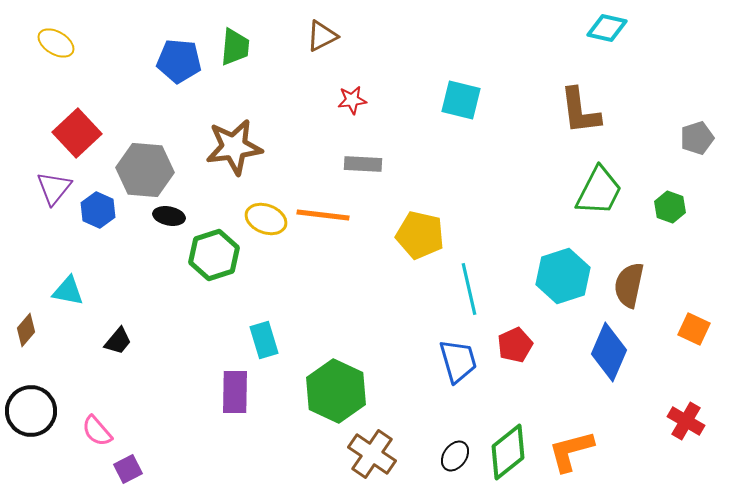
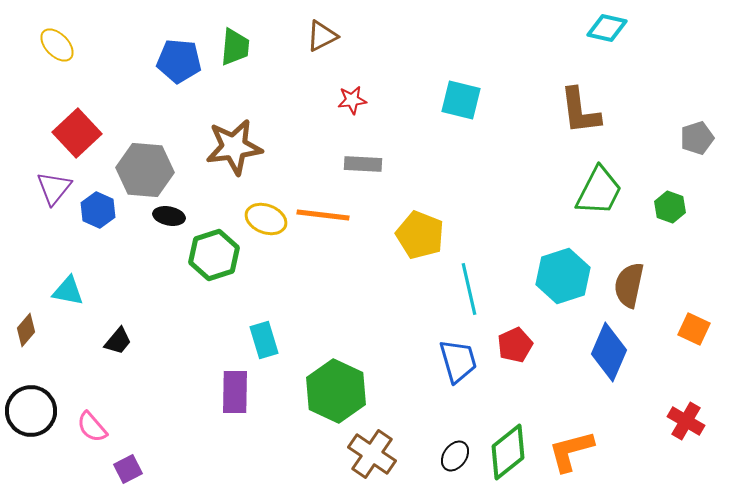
yellow ellipse at (56, 43): moved 1 px right, 2 px down; rotated 15 degrees clockwise
yellow pentagon at (420, 235): rotated 9 degrees clockwise
pink semicircle at (97, 431): moved 5 px left, 4 px up
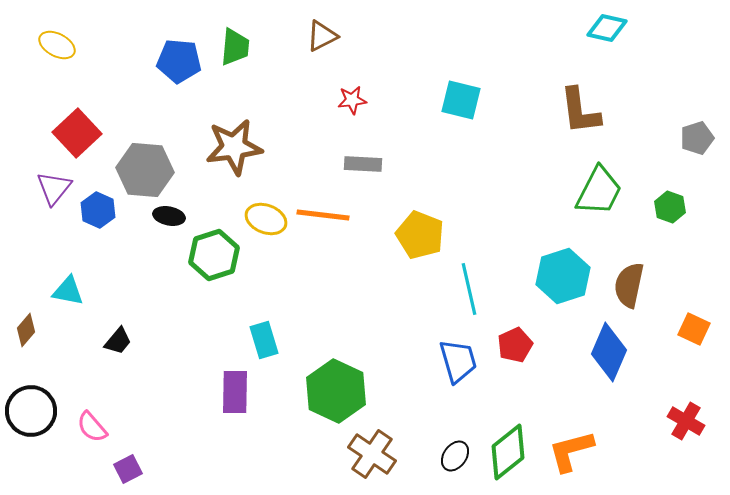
yellow ellipse at (57, 45): rotated 18 degrees counterclockwise
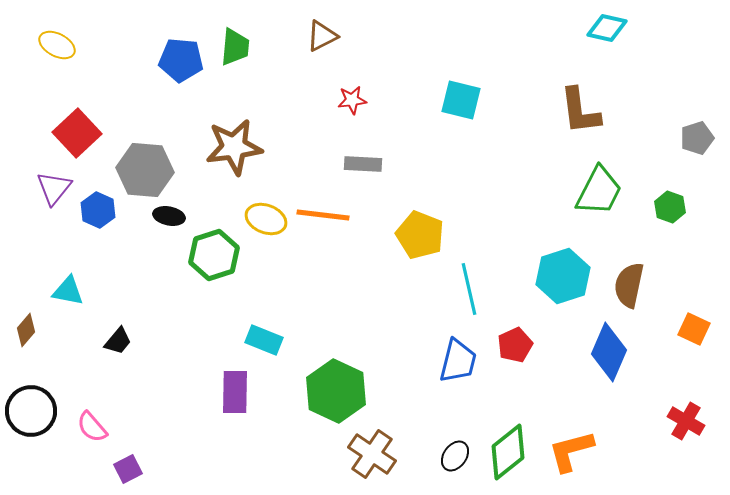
blue pentagon at (179, 61): moved 2 px right, 1 px up
cyan rectangle at (264, 340): rotated 51 degrees counterclockwise
blue trapezoid at (458, 361): rotated 30 degrees clockwise
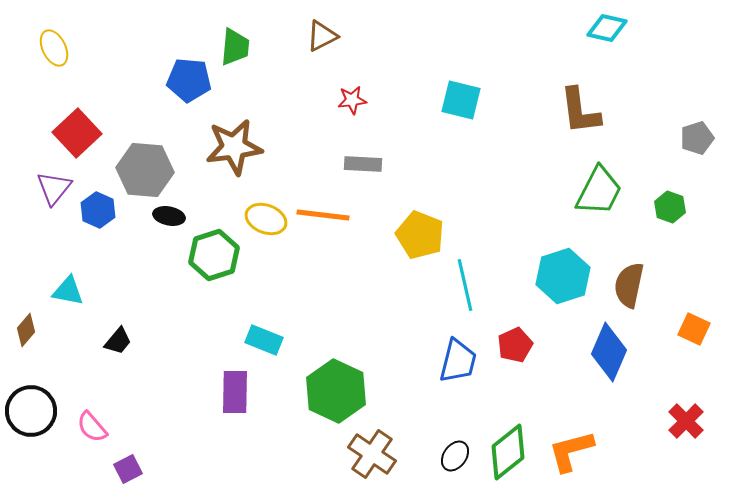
yellow ellipse at (57, 45): moved 3 px left, 3 px down; rotated 36 degrees clockwise
blue pentagon at (181, 60): moved 8 px right, 20 px down
cyan line at (469, 289): moved 4 px left, 4 px up
red cross at (686, 421): rotated 15 degrees clockwise
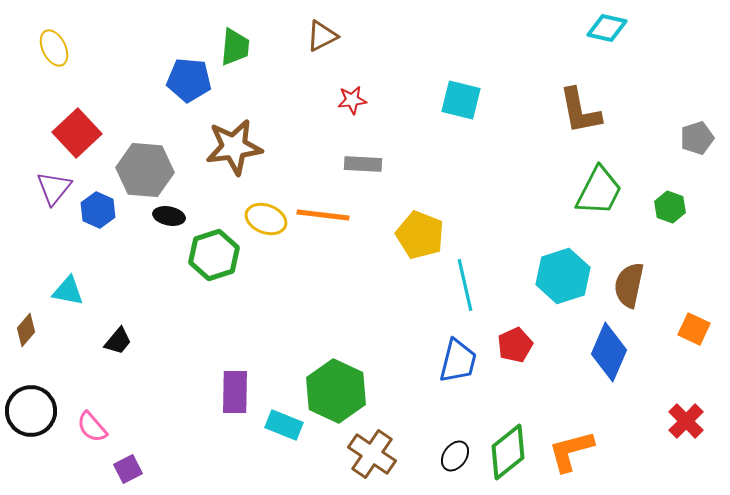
brown L-shape at (580, 111): rotated 4 degrees counterclockwise
cyan rectangle at (264, 340): moved 20 px right, 85 px down
